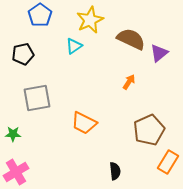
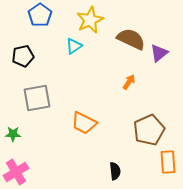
black pentagon: moved 2 px down
orange rectangle: rotated 35 degrees counterclockwise
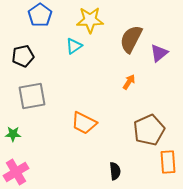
yellow star: rotated 24 degrees clockwise
brown semicircle: rotated 88 degrees counterclockwise
gray square: moved 5 px left, 2 px up
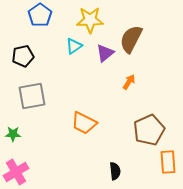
purple triangle: moved 54 px left
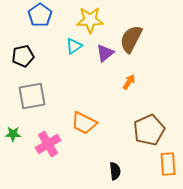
orange rectangle: moved 2 px down
pink cross: moved 32 px right, 28 px up
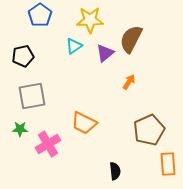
green star: moved 7 px right, 5 px up
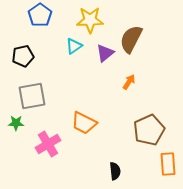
green star: moved 4 px left, 6 px up
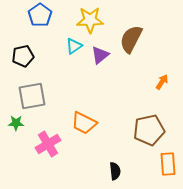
purple triangle: moved 5 px left, 2 px down
orange arrow: moved 33 px right
brown pentagon: rotated 12 degrees clockwise
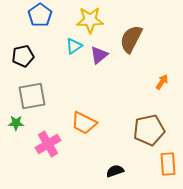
purple triangle: moved 1 px left
black semicircle: rotated 102 degrees counterclockwise
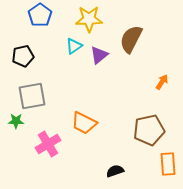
yellow star: moved 1 px left, 1 px up
green star: moved 2 px up
